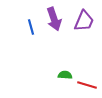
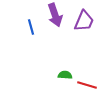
purple arrow: moved 1 px right, 4 px up
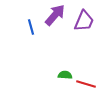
purple arrow: rotated 120 degrees counterclockwise
red line: moved 1 px left, 1 px up
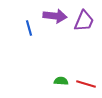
purple arrow: moved 1 px down; rotated 55 degrees clockwise
blue line: moved 2 px left, 1 px down
green semicircle: moved 4 px left, 6 px down
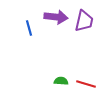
purple arrow: moved 1 px right, 1 px down
purple trapezoid: rotated 10 degrees counterclockwise
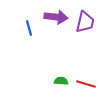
purple trapezoid: moved 1 px right, 1 px down
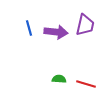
purple arrow: moved 15 px down
purple trapezoid: moved 3 px down
green semicircle: moved 2 px left, 2 px up
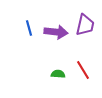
green semicircle: moved 1 px left, 5 px up
red line: moved 3 px left, 14 px up; rotated 42 degrees clockwise
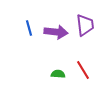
purple trapezoid: rotated 20 degrees counterclockwise
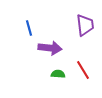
purple arrow: moved 6 px left, 16 px down
